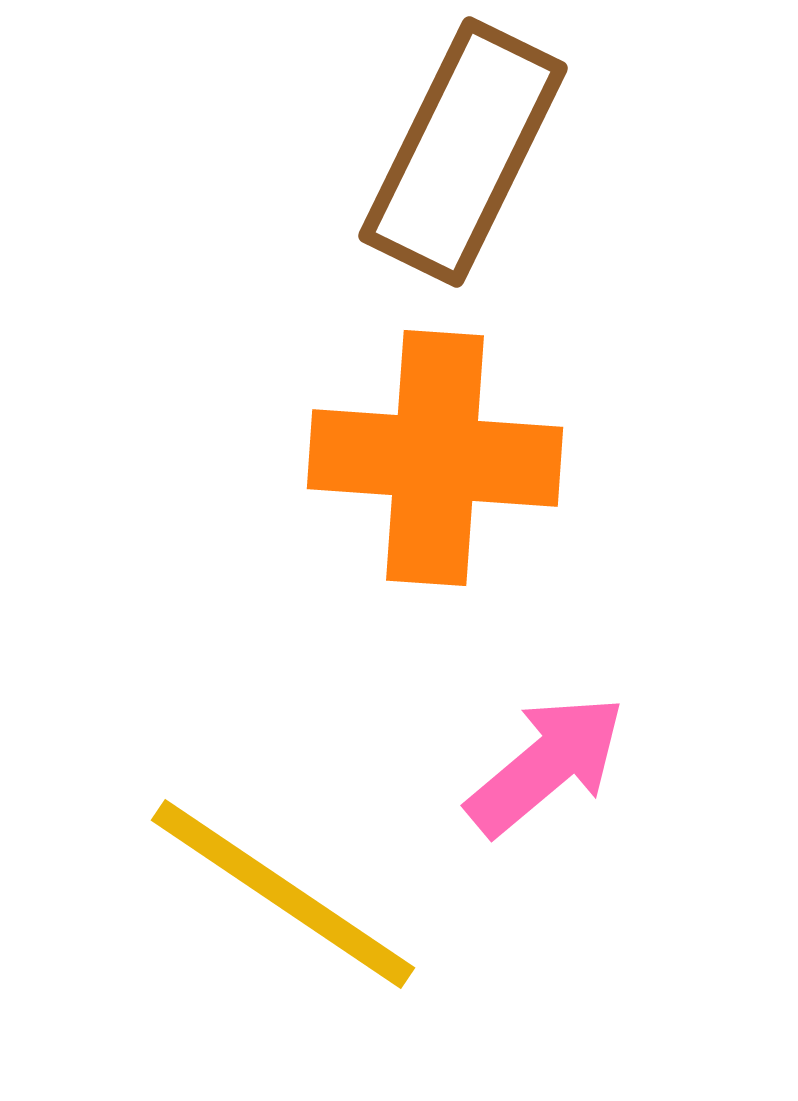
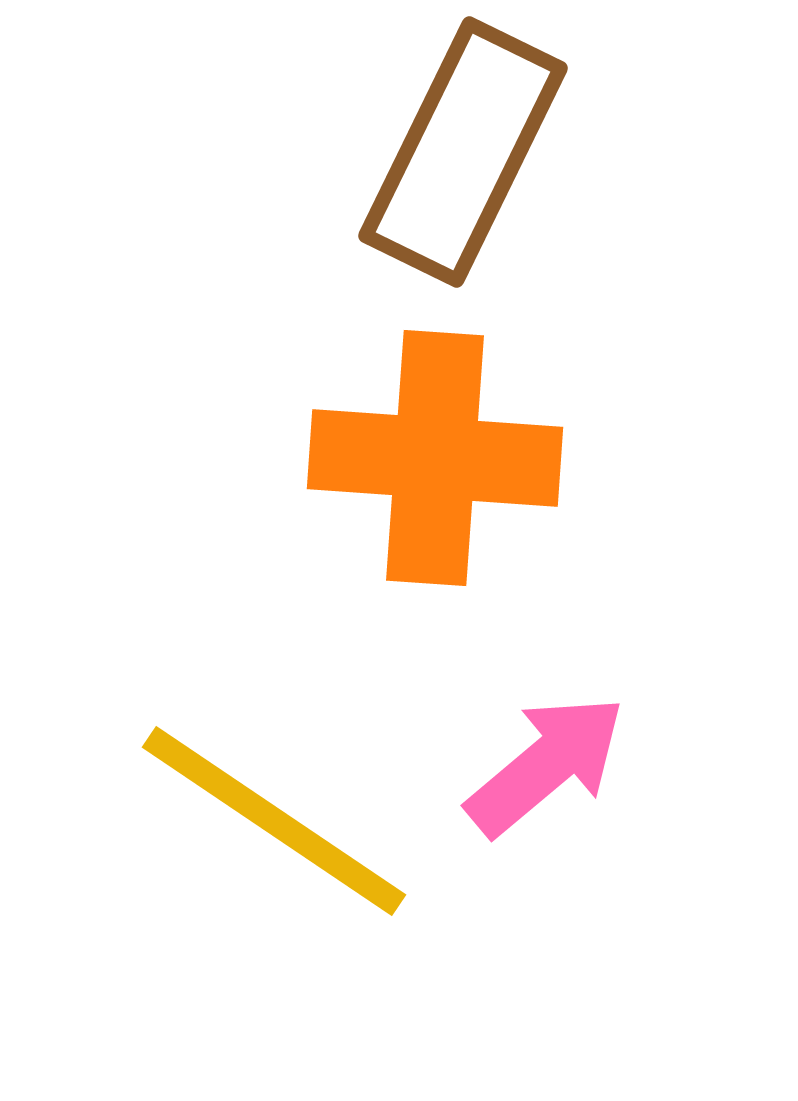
yellow line: moved 9 px left, 73 px up
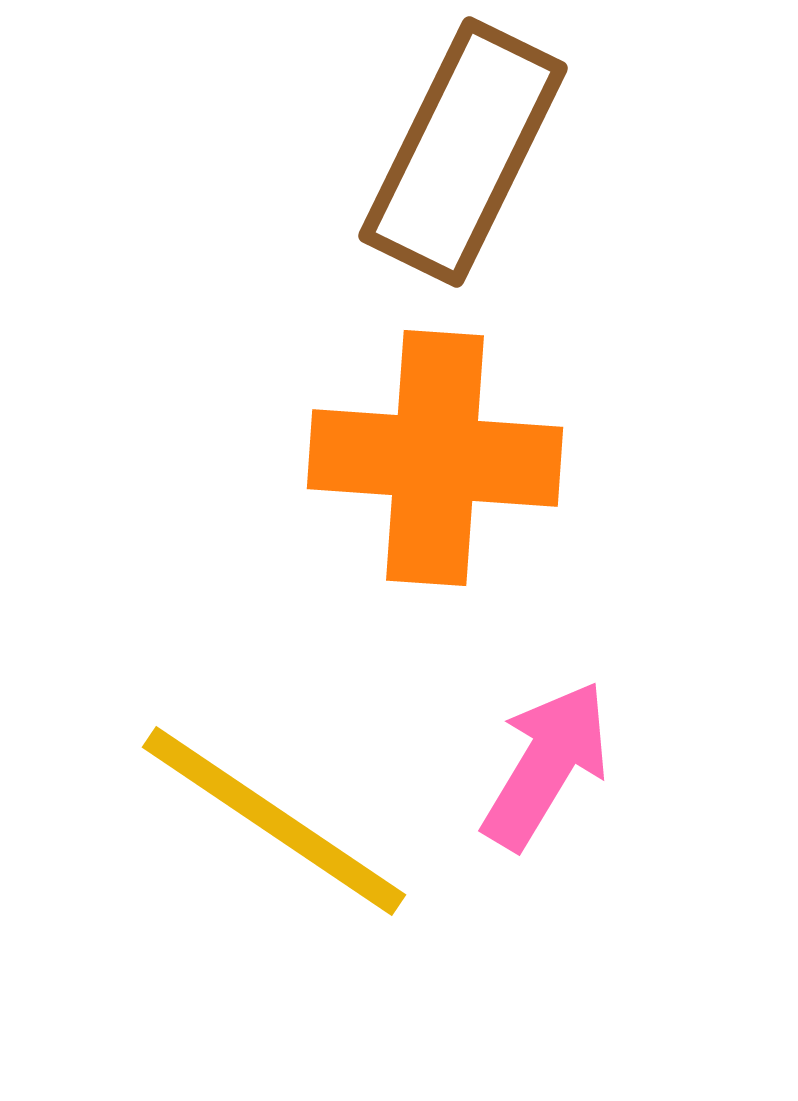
pink arrow: rotated 19 degrees counterclockwise
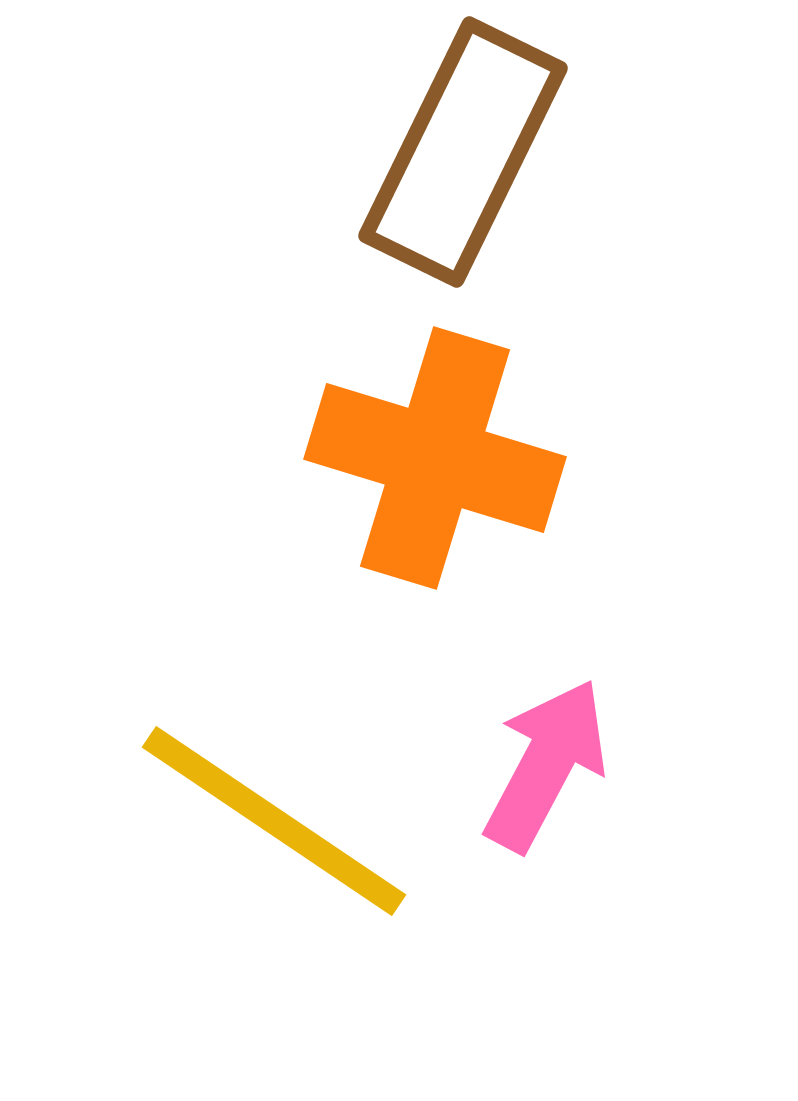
orange cross: rotated 13 degrees clockwise
pink arrow: rotated 3 degrees counterclockwise
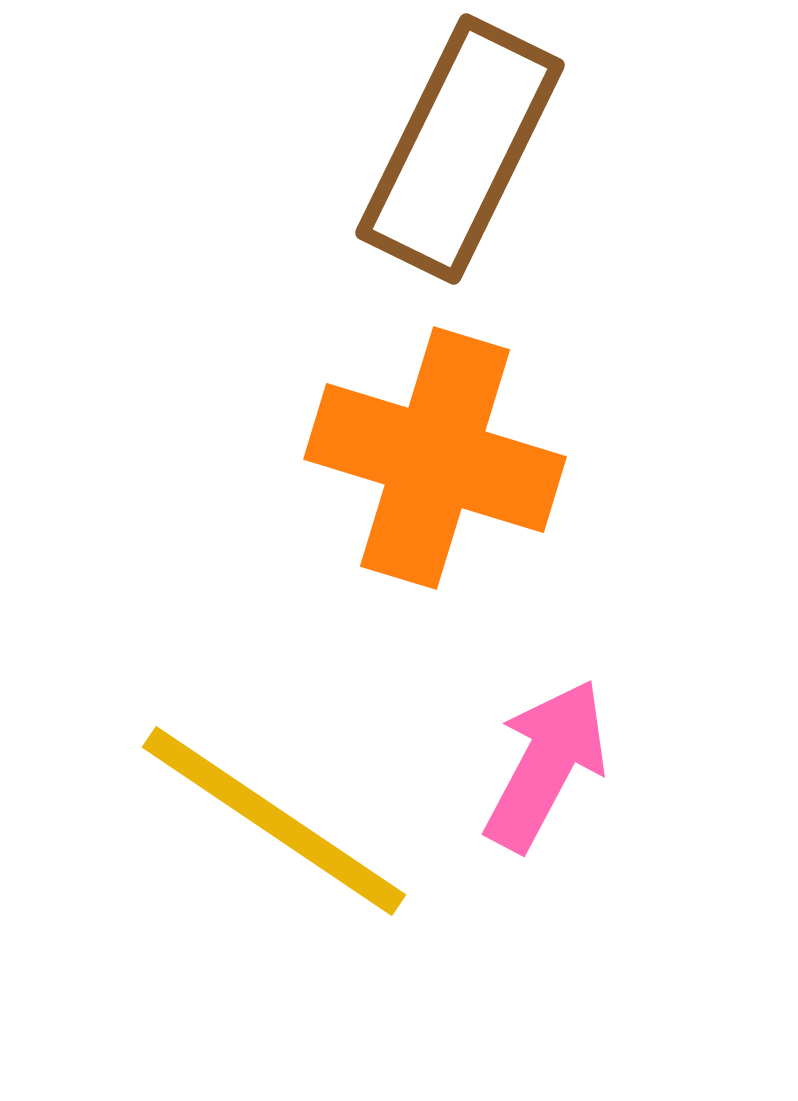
brown rectangle: moved 3 px left, 3 px up
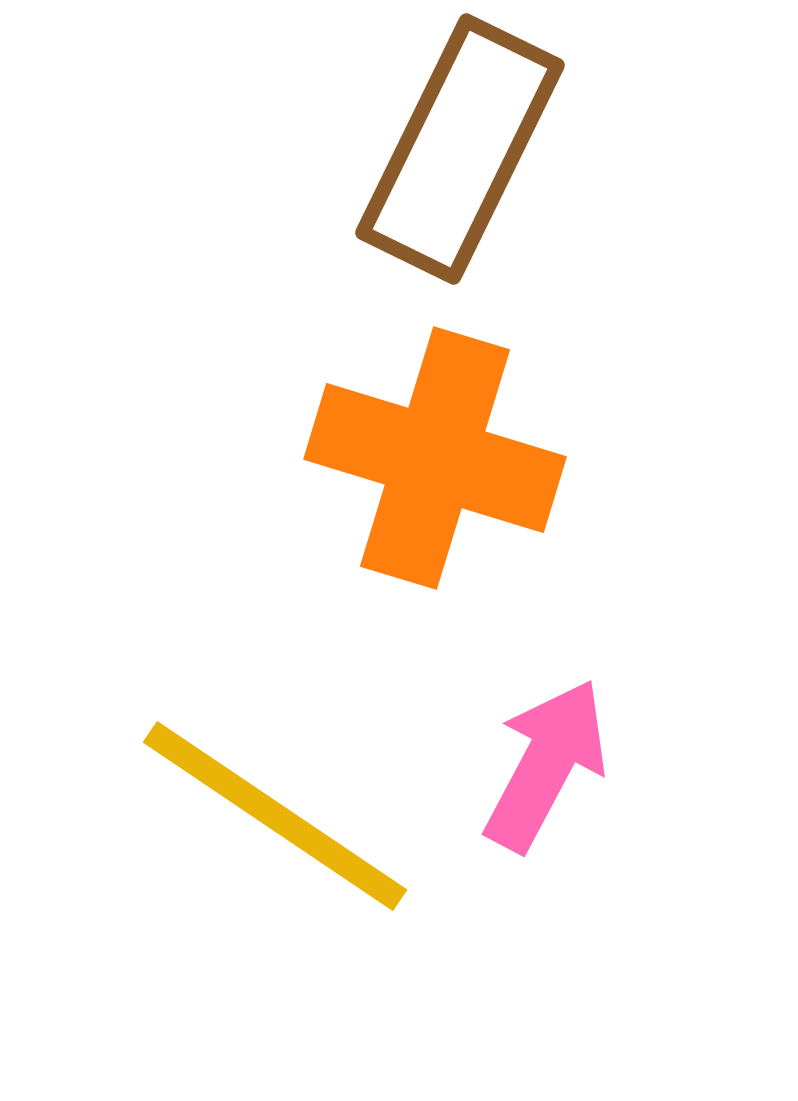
yellow line: moved 1 px right, 5 px up
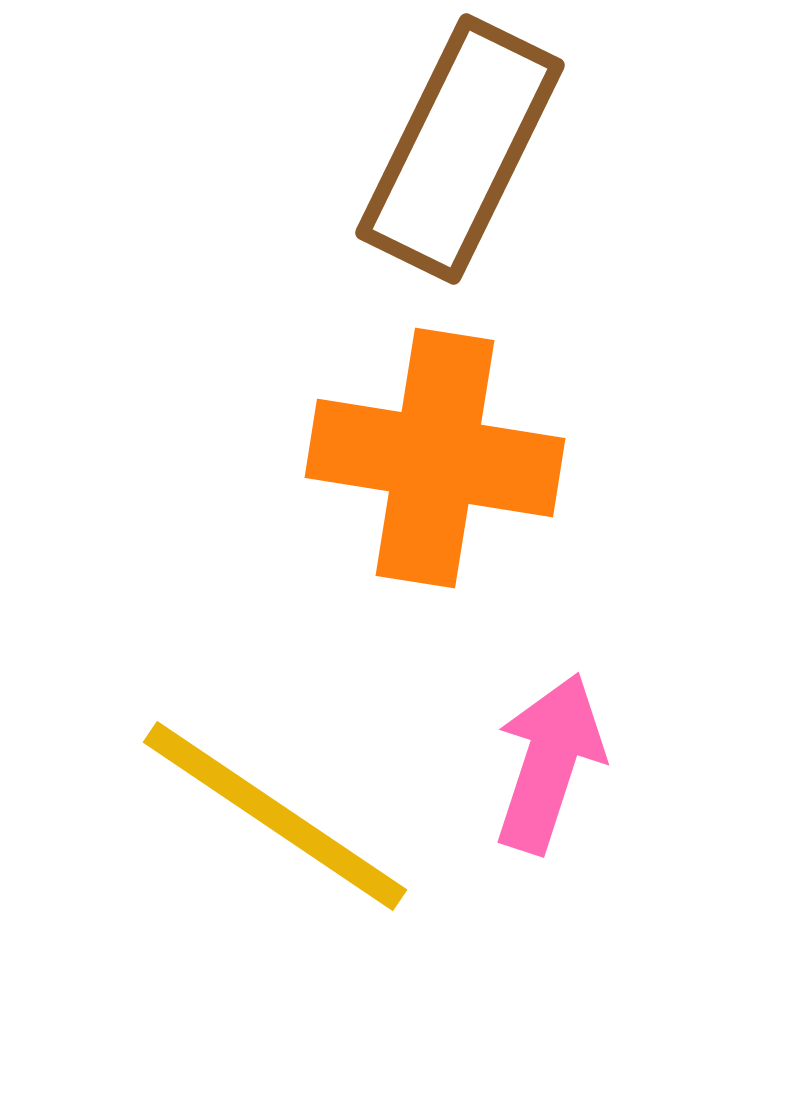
orange cross: rotated 8 degrees counterclockwise
pink arrow: moved 3 px right, 2 px up; rotated 10 degrees counterclockwise
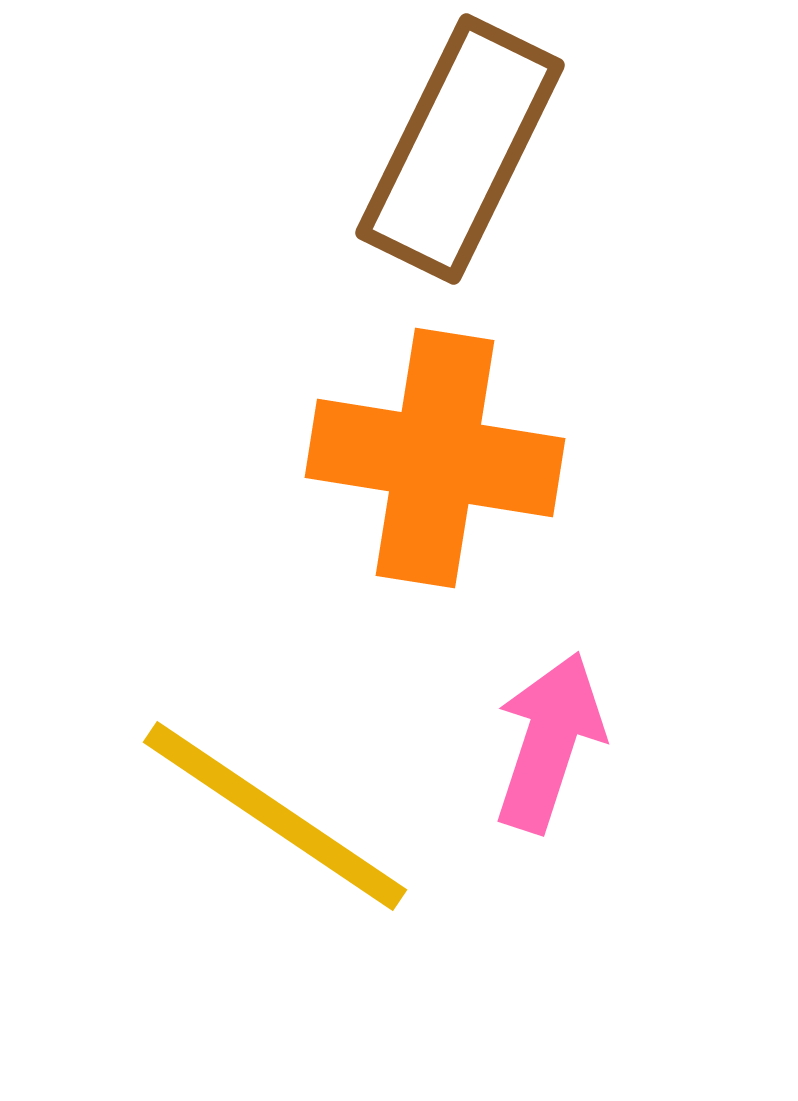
pink arrow: moved 21 px up
